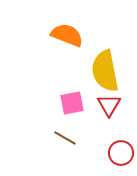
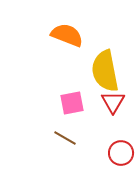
red triangle: moved 4 px right, 3 px up
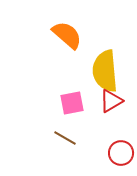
orange semicircle: rotated 20 degrees clockwise
yellow semicircle: rotated 6 degrees clockwise
red triangle: moved 2 px left, 1 px up; rotated 30 degrees clockwise
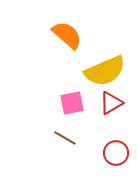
yellow semicircle: rotated 108 degrees counterclockwise
red triangle: moved 2 px down
red circle: moved 5 px left
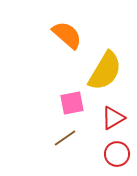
yellow semicircle: rotated 36 degrees counterclockwise
red triangle: moved 2 px right, 15 px down
brown line: rotated 65 degrees counterclockwise
red circle: moved 1 px right, 1 px down
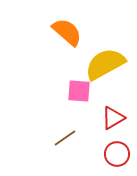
orange semicircle: moved 3 px up
yellow semicircle: moved 7 px up; rotated 150 degrees counterclockwise
pink square: moved 7 px right, 12 px up; rotated 15 degrees clockwise
